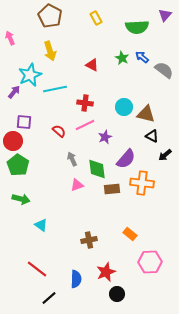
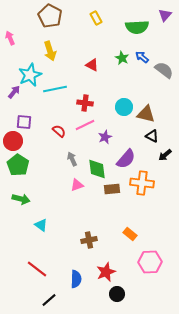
black line: moved 2 px down
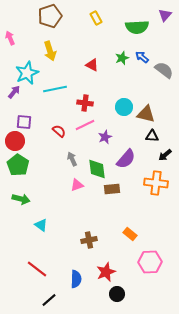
brown pentagon: rotated 25 degrees clockwise
green star: rotated 24 degrees clockwise
cyan star: moved 3 px left, 2 px up
black triangle: rotated 24 degrees counterclockwise
red circle: moved 2 px right
orange cross: moved 14 px right
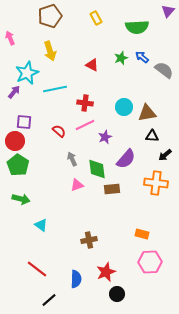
purple triangle: moved 3 px right, 4 px up
green star: moved 1 px left
brown triangle: moved 1 px right, 1 px up; rotated 24 degrees counterclockwise
orange rectangle: moved 12 px right; rotated 24 degrees counterclockwise
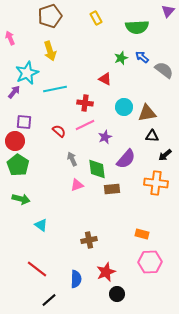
red triangle: moved 13 px right, 14 px down
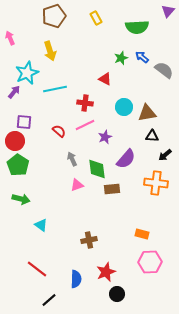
brown pentagon: moved 4 px right
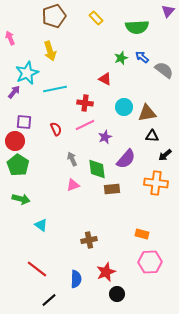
yellow rectangle: rotated 16 degrees counterclockwise
red semicircle: moved 3 px left, 2 px up; rotated 24 degrees clockwise
pink triangle: moved 4 px left
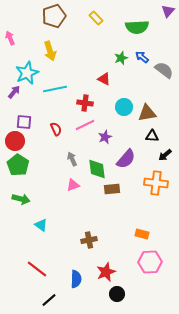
red triangle: moved 1 px left
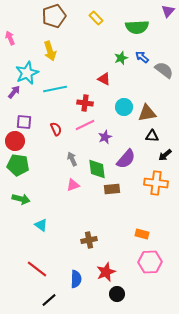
green pentagon: rotated 25 degrees counterclockwise
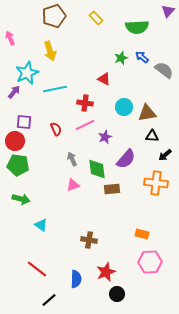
brown cross: rotated 21 degrees clockwise
